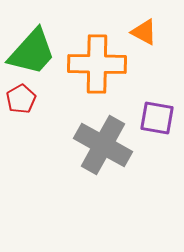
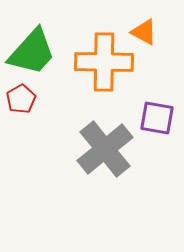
orange cross: moved 7 px right, 2 px up
gray cross: moved 2 px right, 4 px down; rotated 22 degrees clockwise
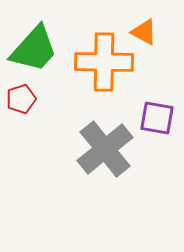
green trapezoid: moved 2 px right, 3 px up
red pentagon: rotated 12 degrees clockwise
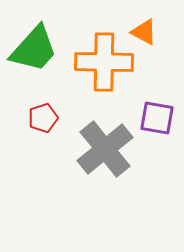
red pentagon: moved 22 px right, 19 px down
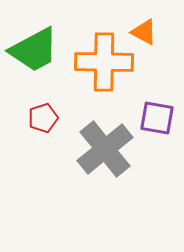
green trapezoid: moved 1 px down; rotated 20 degrees clockwise
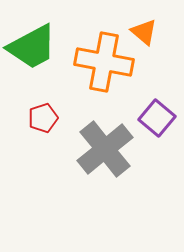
orange triangle: rotated 12 degrees clockwise
green trapezoid: moved 2 px left, 3 px up
orange cross: rotated 10 degrees clockwise
purple square: rotated 30 degrees clockwise
